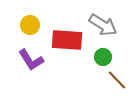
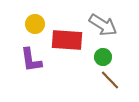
yellow circle: moved 5 px right, 1 px up
purple L-shape: rotated 24 degrees clockwise
brown line: moved 7 px left
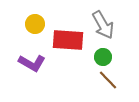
gray arrow: rotated 28 degrees clockwise
red rectangle: moved 1 px right
purple L-shape: moved 1 px right, 3 px down; rotated 52 degrees counterclockwise
brown line: moved 2 px left
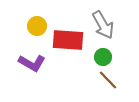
yellow circle: moved 2 px right, 2 px down
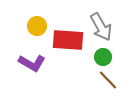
gray arrow: moved 2 px left, 2 px down
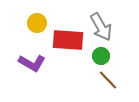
yellow circle: moved 3 px up
green circle: moved 2 px left, 1 px up
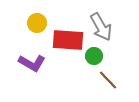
green circle: moved 7 px left
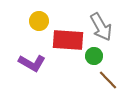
yellow circle: moved 2 px right, 2 px up
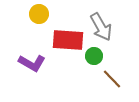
yellow circle: moved 7 px up
brown line: moved 4 px right, 1 px up
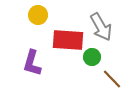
yellow circle: moved 1 px left, 1 px down
green circle: moved 2 px left, 1 px down
purple L-shape: rotated 76 degrees clockwise
